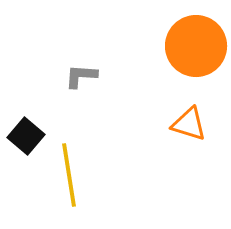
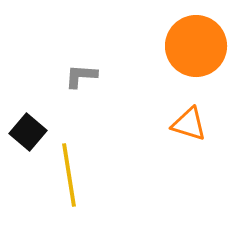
black square: moved 2 px right, 4 px up
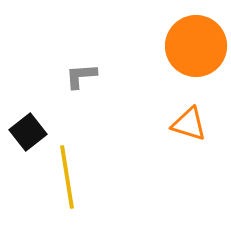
gray L-shape: rotated 8 degrees counterclockwise
black square: rotated 12 degrees clockwise
yellow line: moved 2 px left, 2 px down
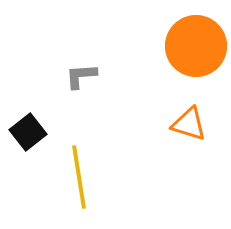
yellow line: moved 12 px right
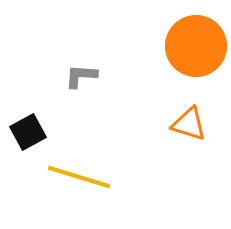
gray L-shape: rotated 8 degrees clockwise
black square: rotated 9 degrees clockwise
yellow line: rotated 64 degrees counterclockwise
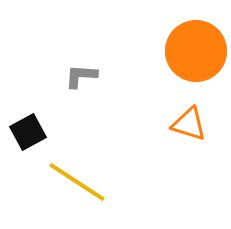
orange circle: moved 5 px down
yellow line: moved 2 px left, 5 px down; rotated 16 degrees clockwise
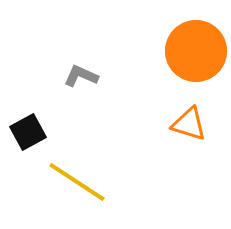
gray L-shape: rotated 20 degrees clockwise
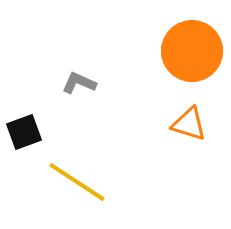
orange circle: moved 4 px left
gray L-shape: moved 2 px left, 7 px down
black square: moved 4 px left; rotated 9 degrees clockwise
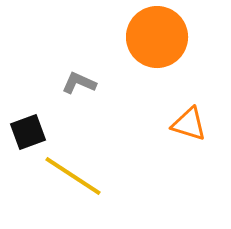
orange circle: moved 35 px left, 14 px up
black square: moved 4 px right
yellow line: moved 4 px left, 6 px up
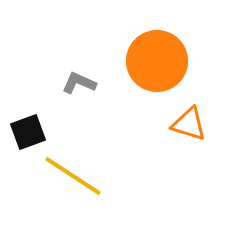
orange circle: moved 24 px down
